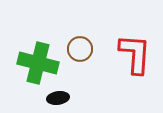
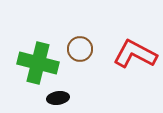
red L-shape: rotated 66 degrees counterclockwise
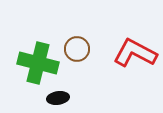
brown circle: moved 3 px left
red L-shape: moved 1 px up
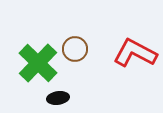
brown circle: moved 2 px left
green cross: rotated 30 degrees clockwise
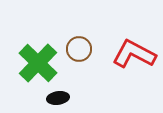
brown circle: moved 4 px right
red L-shape: moved 1 px left, 1 px down
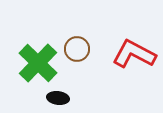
brown circle: moved 2 px left
black ellipse: rotated 15 degrees clockwise
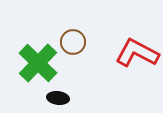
brown circle: moved 4 px left, 7 px up
red L-shape: moved 3 px right, 1 px up
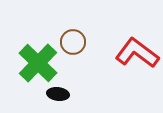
red L-shape: rotated 9 degrees clockwise
black ellipse: moved 4 px up
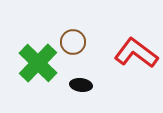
red L-shape: moved 1 px left
black ellipse: moved 23 px right, 9 px up
